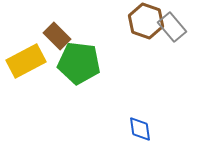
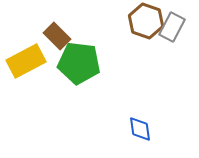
gray rectangle: rotated 68 degrees clockwise
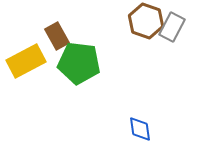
brown rectangle: rotated 16 degrees clockwise
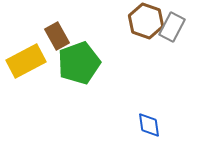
green pentagon: rotated 27 degrees counterclockwise
blue diamond: moved 9 px right, 4 px up
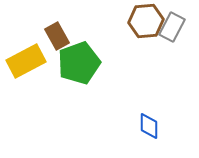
brown hexagon: rotated 24 degrees counterclockwise
blue diamond: moved 1 px down; rotated 8 degrees clockwise
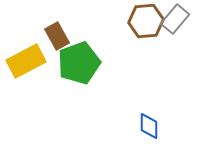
gray rectangle: moved 3 px right, 8 px up; rotated 12 degrees clockwise
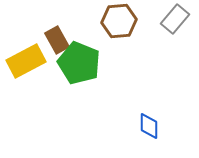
brown hexagon: moved 27 px left
brown rectangle: moved 4 px down
green pentagon: rotated 30 degrees counterclockwise
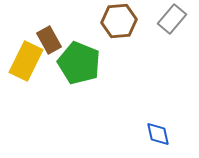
gray rectangle: moved 3 px left
brown rectangle: moved 8 px left
yellow rectangle: rotated 36 degrees counterclockwise
blue diamond: moved 9 px right, 8 px down; rotated 12 degrees counterclockwise
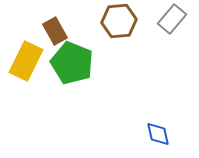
brown rectangle: moved 6 px right, 9 px up
green pentagon: moved 7 px left
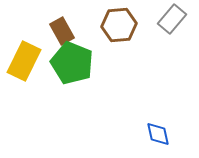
brown hexagon: moved 4 px down
brown rectangle: moved 7 px right
yellow rectangle: moved 2 px left
